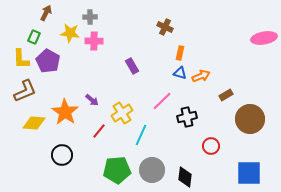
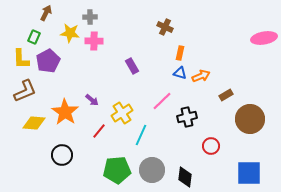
purple pentagon: rotated 15 degrees clockwise
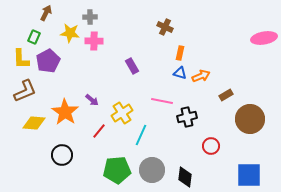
pink line: rotated 55 degrees clockwise
blue square: moved 2 px down
